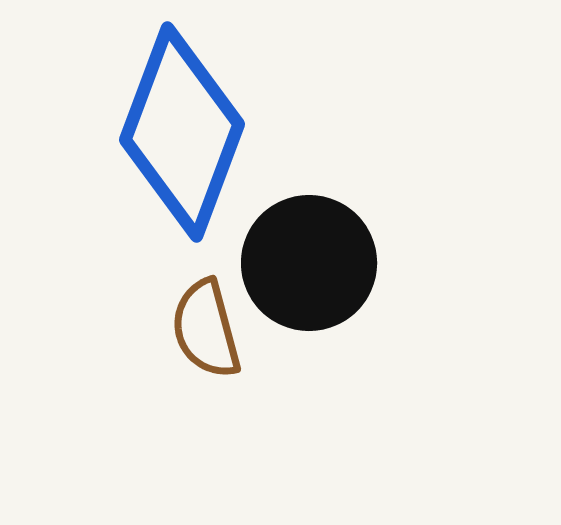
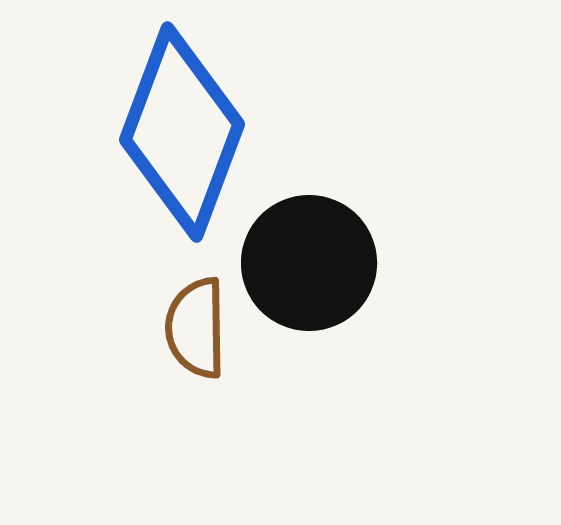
brown semicircle: moved 10 px left, 1 px up; rotated 14 degrees clockwise
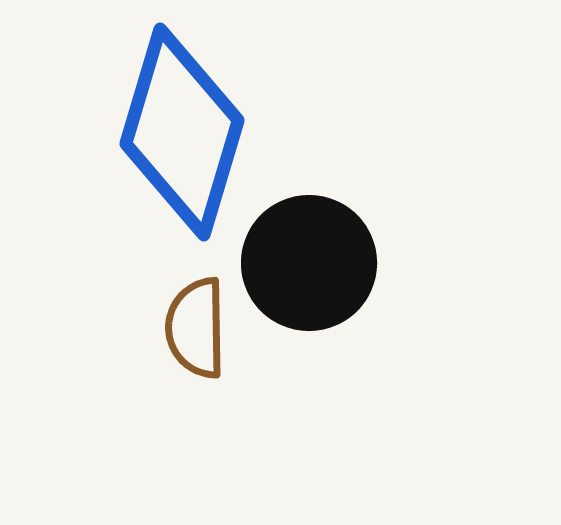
blue diamond: rotated 4 degrees counterclockwise
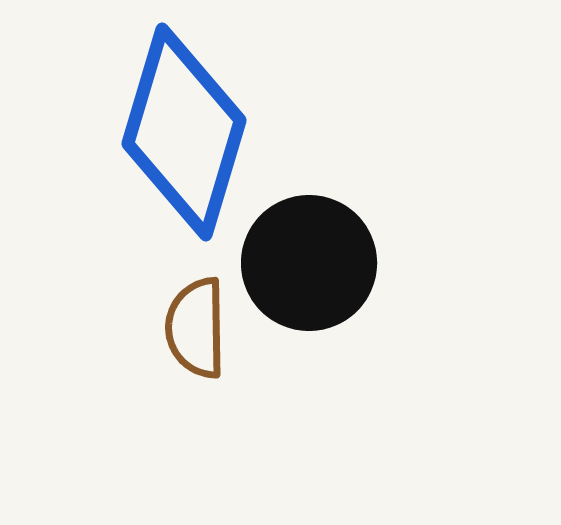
blue diamond: moved 2 px right
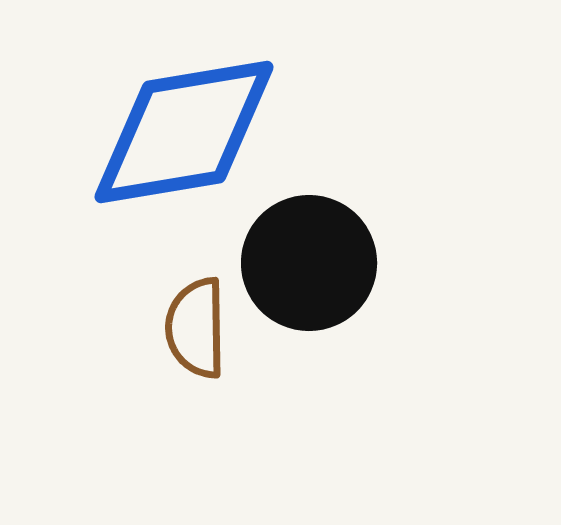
blue diamond: rotated 64 degrees clockwise
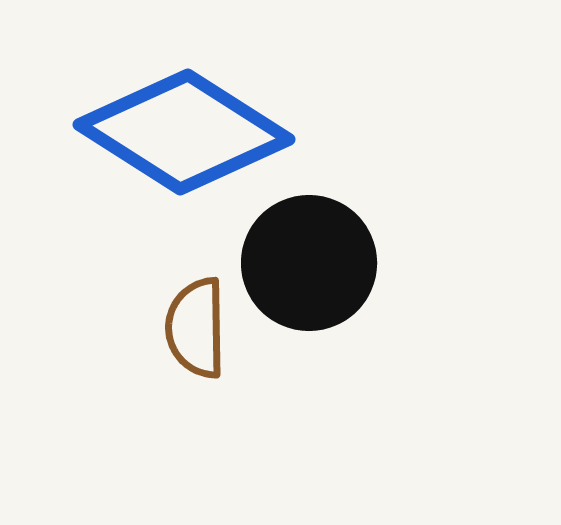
blue diamond: rotated 42 degrees clockwise
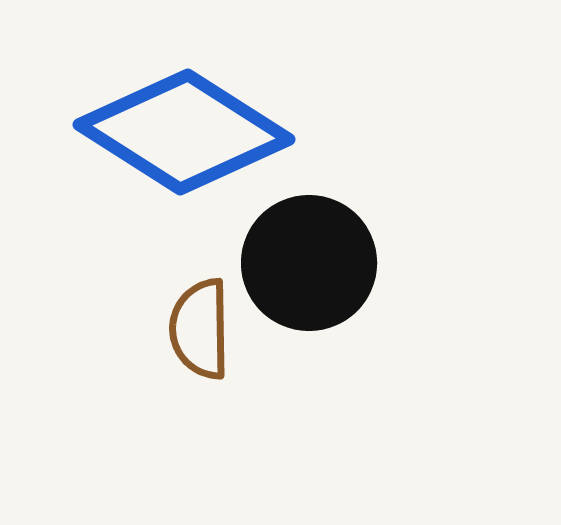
brown semicircle: moved 4 px right, 1 px down
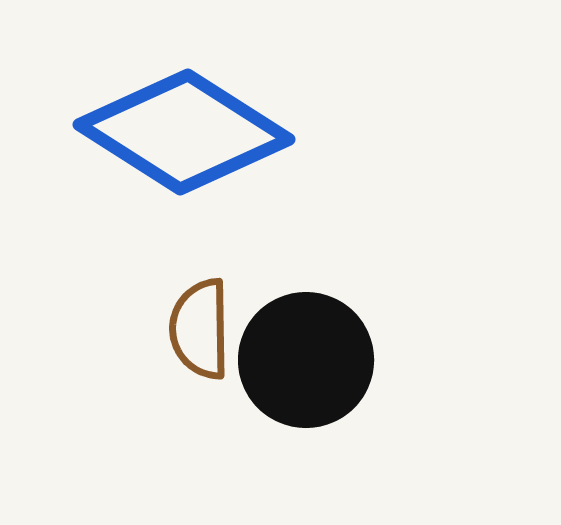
black circle: moved 3 px left, 97 px down
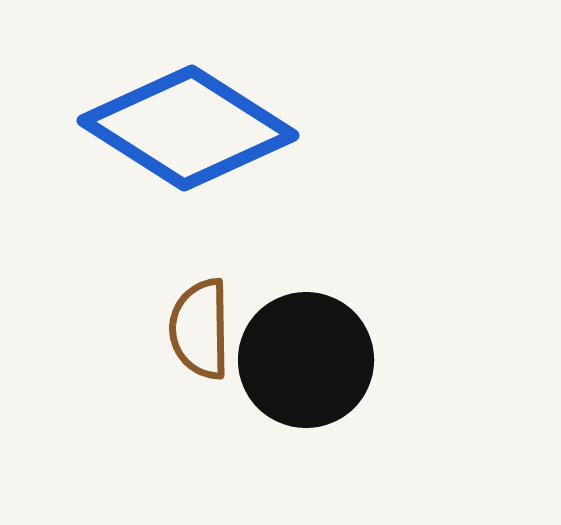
blue diamond: moved 4 px right, 4 px up
